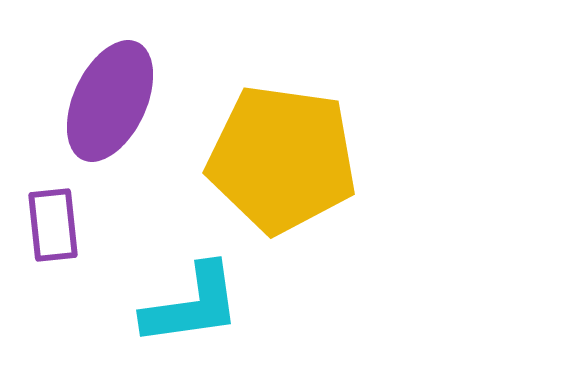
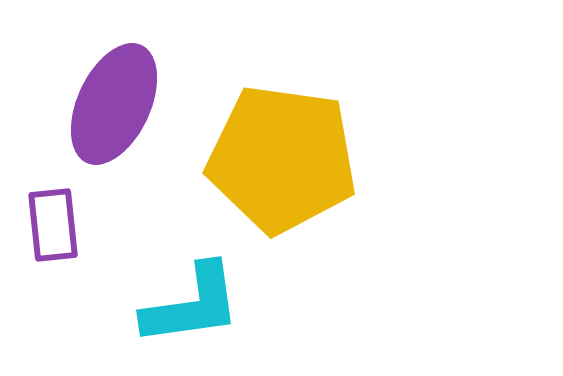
purple ellipse: moved 4 px right, 3 px down
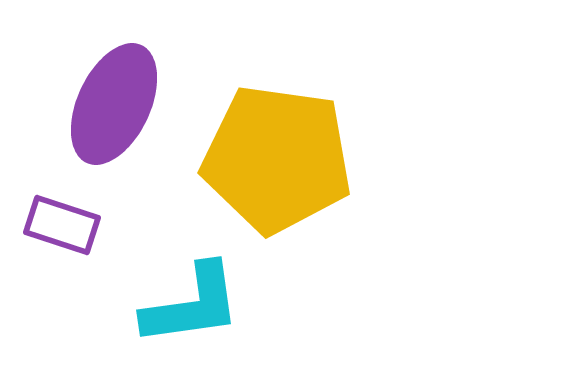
yellow pentagon: moved 5 px left
purple rectangle: moved 9 px right; rotated 66 degrees counterclockwise
